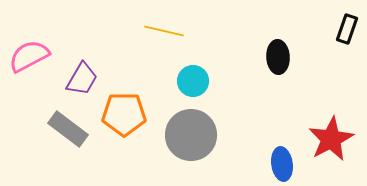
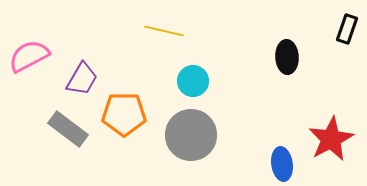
black ellipse: moved 9 px right
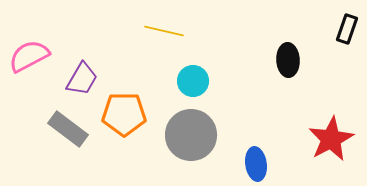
black ellipse: moved 1 px right, 3 px down
blue ellipse: moved 26 px left
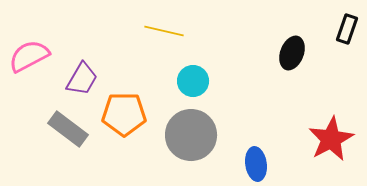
black ellipse: moved 4 px right, 7 px up; rotated 24 degrees clockwise
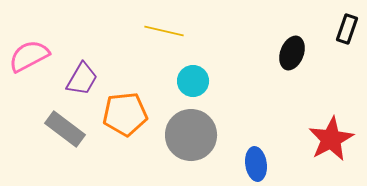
orange pentagon: moved 1 px right; rotated 6 degrees counterclockwise
gray rectangle: moved 3 px left
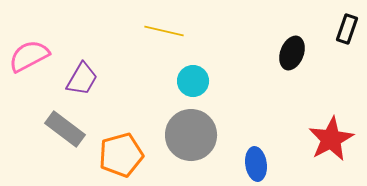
orange pentagon: moved 4 px left, 41 px down; rotated 9 degrees counterclockwise
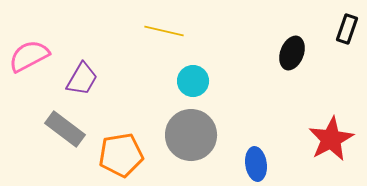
orange pentagon: rotated 6 degrees clockwise
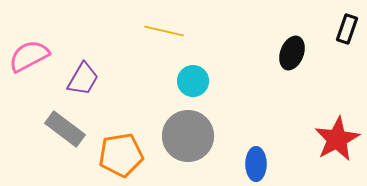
purple trapezoid: moved 1 px right
gray circle: moved 3 px left, 1 px down
red star: moved 6 px right
blue ellipse: rotated 8 degrees clockwise
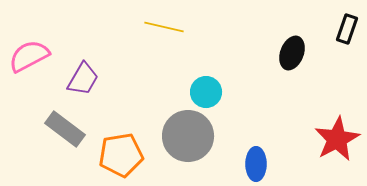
yellow line: moved 4 px up
cyan circle: moved 13 px right, 11 px down
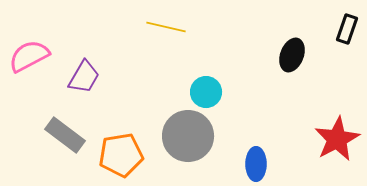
yellow line: moved 2 px right
black ellipse: moved 2 px down
purple trapezoid: moved 1 px right, 2 px up
gray rectangle: moved 6 px down
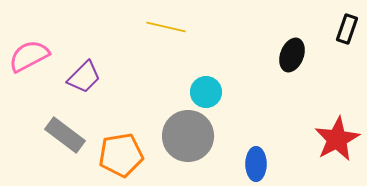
purple trapezoid: rotated 15 degrees clockwise
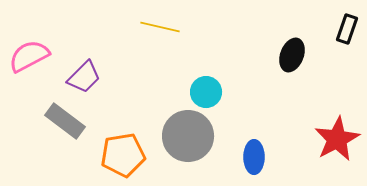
yellow line: moved 6 px left
gray rectangle: moved 14 px up
orange pentagon: moved 2 px right
blue ellipse: moved 2 px left, 7 px up
